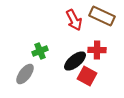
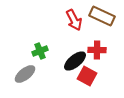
gray ellipse: rotated 15 degrees clockwise
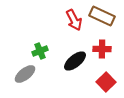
red cross: moved 5 px right, 1 px up
red square: moved 19 px right, 6 px down; rotated 18 degrees clockwise
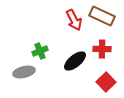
gray ellipse: moved 1 px left, 2 px up; rotated 25 degrees clockwise
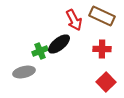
black ellipse: moved 16 px left, 17 px up
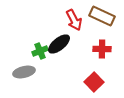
red square: moved 12 px left
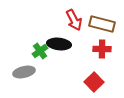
brown rectangle: moved 8 px down; rotated 10 degrees counterclockwise
black ellipse: rotated 45 degrees clockwise
green cross: rotated 14 degrees counterclockwise
